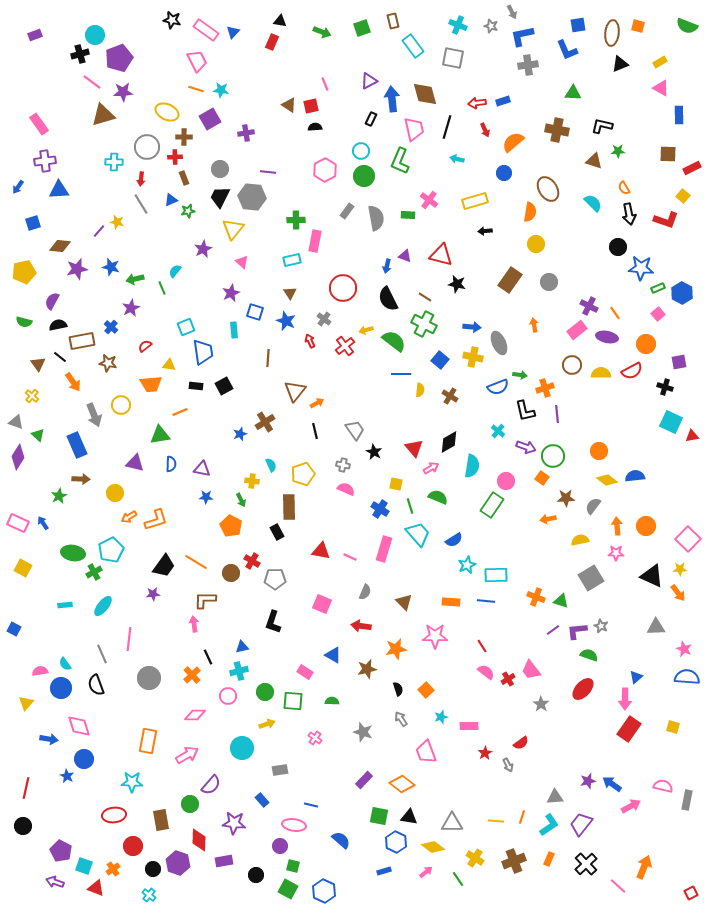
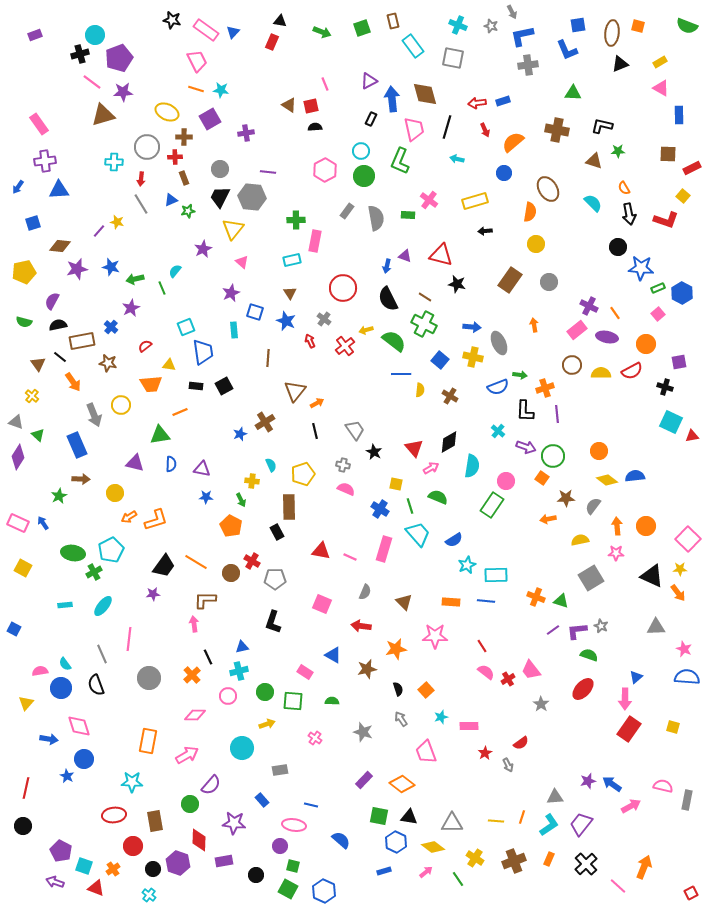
black L-shape at (525, 411): rotated 15 degrees clockwise
brown rectangle at (161, 820): moved 6 px left, 1 px down
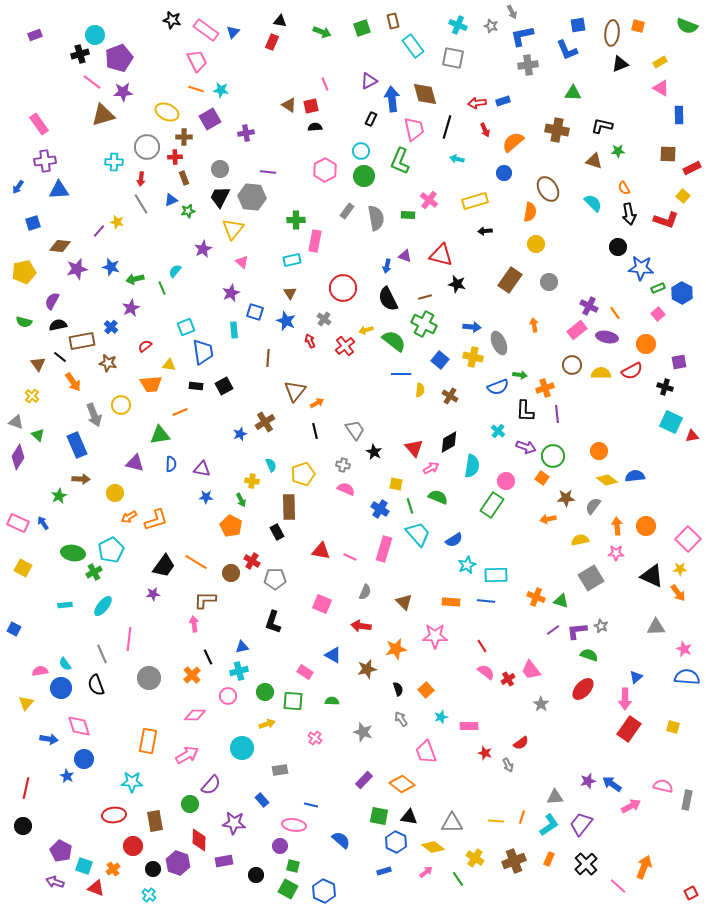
brown line at (425, 297): rotated 48 degrees counterclockwise
red star at (485, 753): rotated 24 degrees counterclockwise
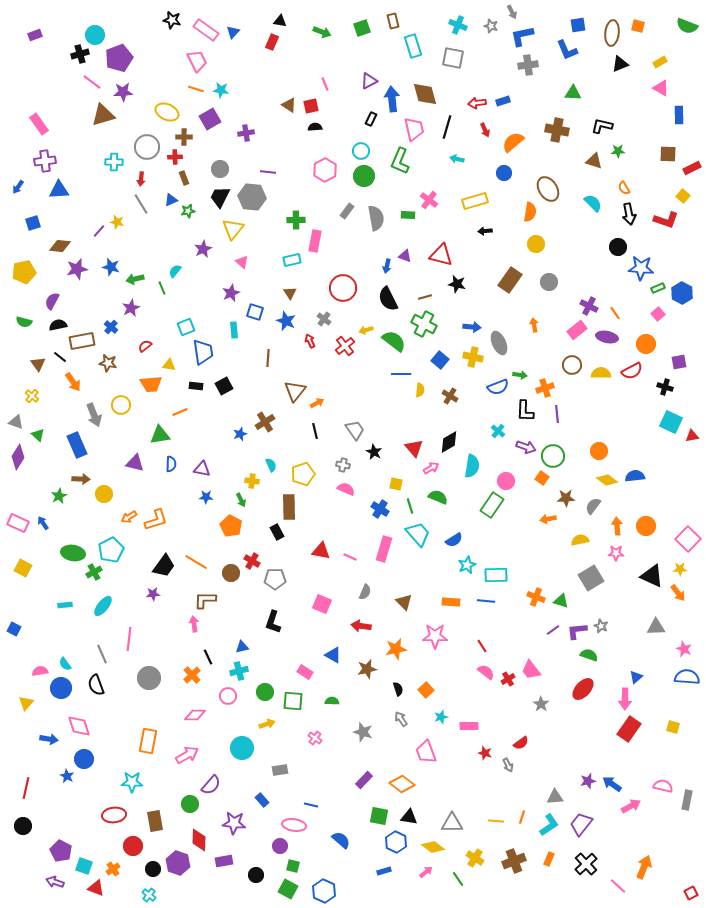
cyan rectangle at (413, 46): rotated 20 degrees clockwise
yellow circle at (115, 493): moved 11 px left, 1 px down
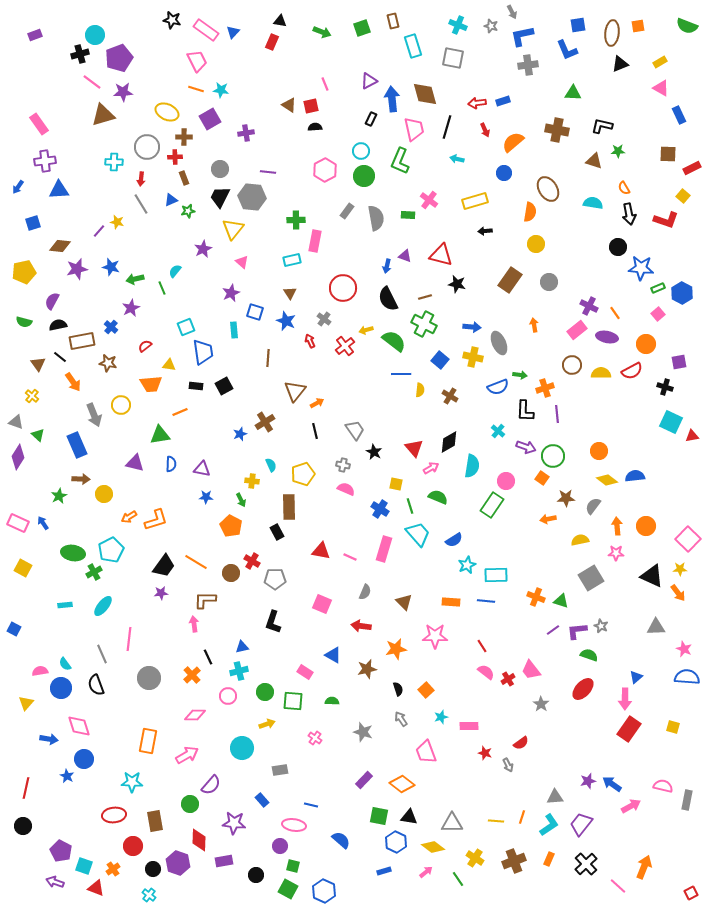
orange square at (638, 26): rotated 24 degrees counterclockwise
blue rectangle at (679, 115): rotated 24 degrees counterclockwise
cyan semicircle at (593, 203): rotated 36 degrees counterclockwise
purple star at (153, 594): moved 8 px right, 1 px up
